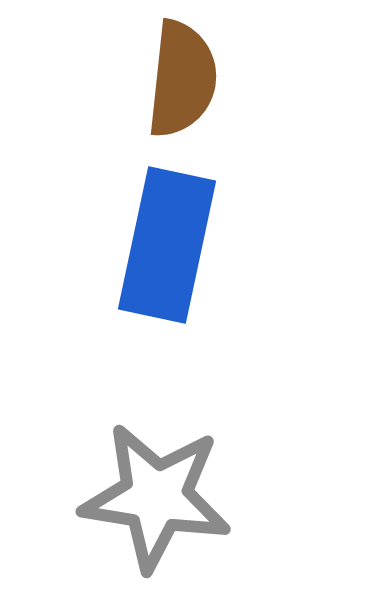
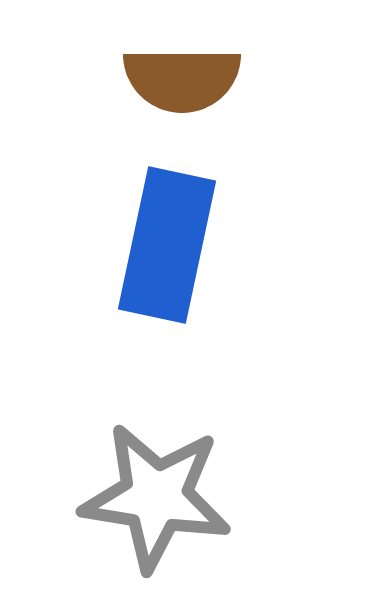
brown semicircle: rotated 84 degrees clockwise
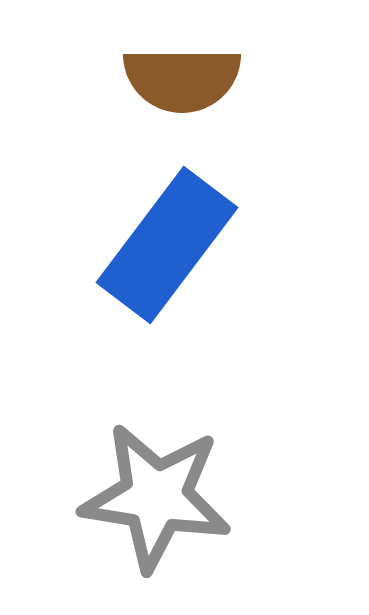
blue rectangle: rotated 25 degrees clockwise
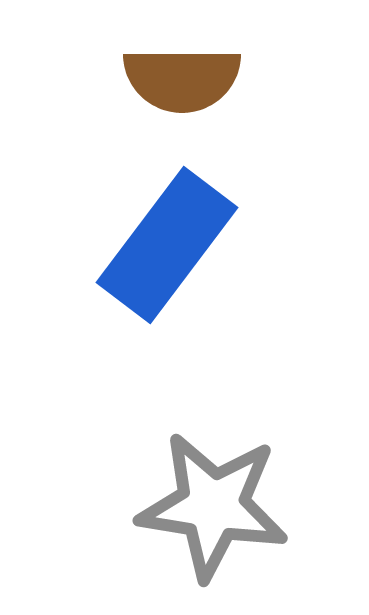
gray star: moved 57 px right, 9 px down
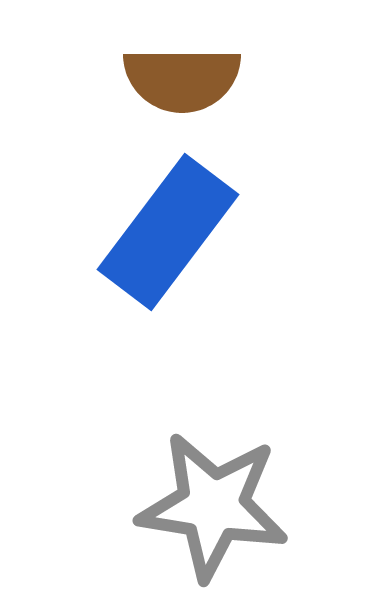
blue rectangle: moved 1 px right, 13 px up
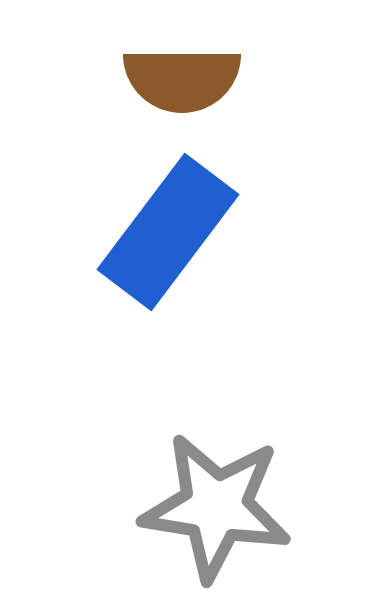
gray star: moved 3 px right, 1 px down
